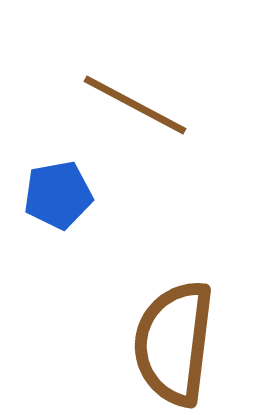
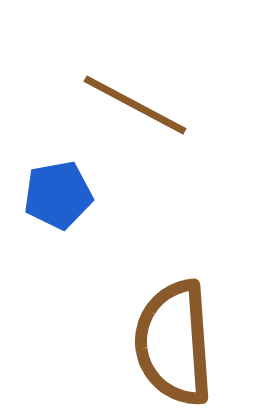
brown semicircle: rotated 11 degrees counterclockwise
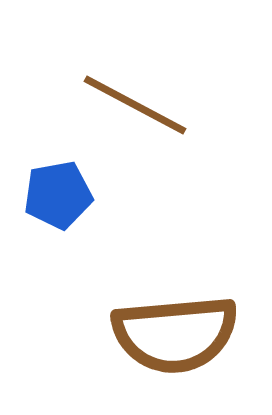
brown semicircle: moved 1 px right, 9 px up; rotated 91 degrees counterclockwise
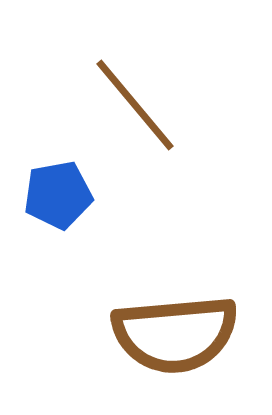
brown line: rotated 22 degrees clockwise
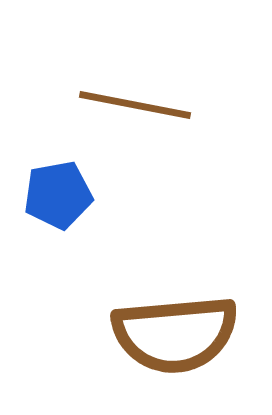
brown line: rotated 39 degrees counterclockwise
